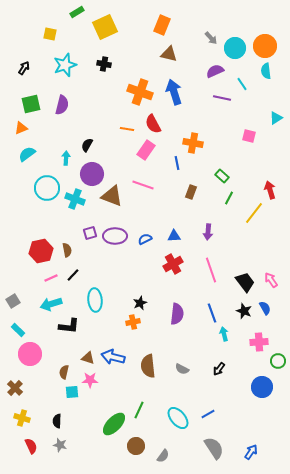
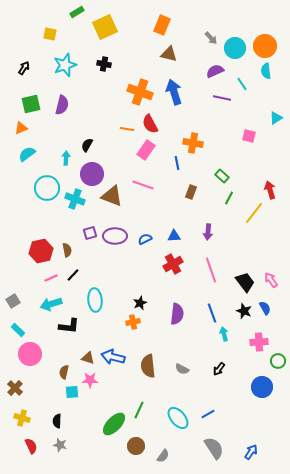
red semicircle at (153, 124): moved 3 px left
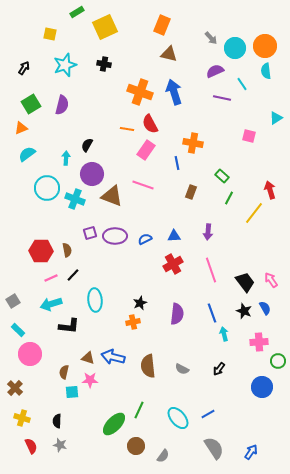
green square at (31, 104): rotated 18 degrees counterclockwise
red hexagon at (41, 251): rotated 15 degrees clockwise
